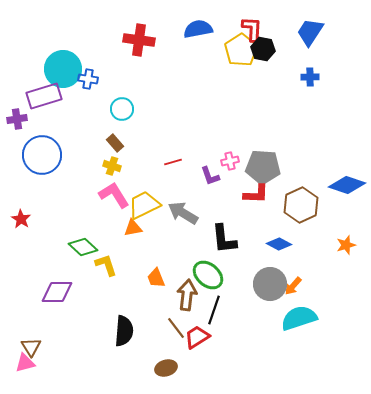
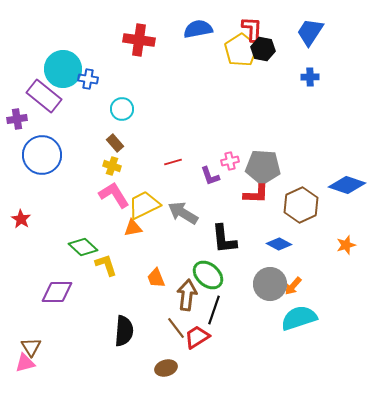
purple rectangle at (44, 96): rotated 56 degrees clockwise
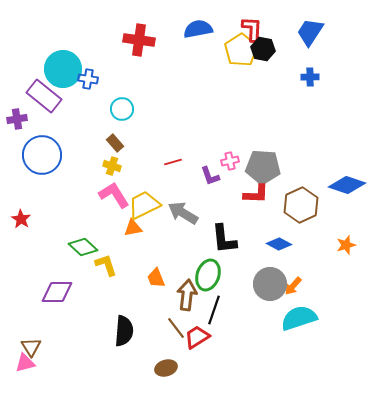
green ellipse at (208, 275): rotated 68 degrees clockwise
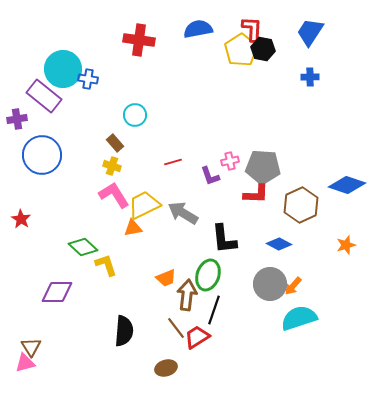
cyan circle at (122, 109): moved 13 px right, 6 px down
orange trapezoid at (156, 278): moved 10 px right; rotated 90 degrees counterclockwise
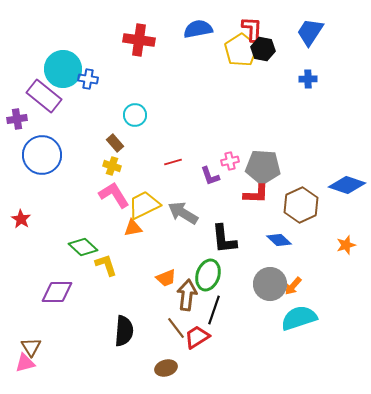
blue cross at (310, 77): moved 2 px left, 2 px down
blue diamond at (279, 244): moved 4 px up; rotated 15 degrees clockwise
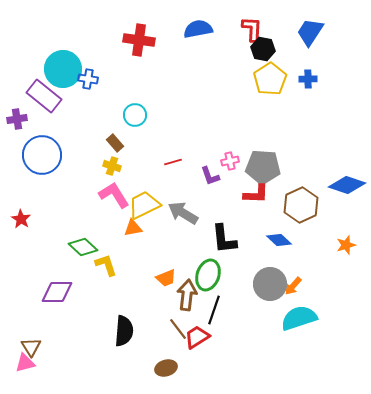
yellow pentagon at (241, 50): moved 29 px right, 29 px down
brown line at (176, 328): moved 2 px right, 1 px down
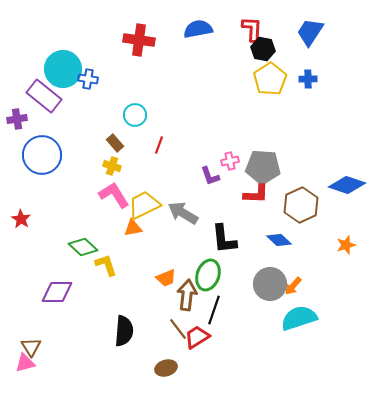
red line at (173, 162): moved 14 px left, 17 px up; rotated 54 degrees counterclockwise
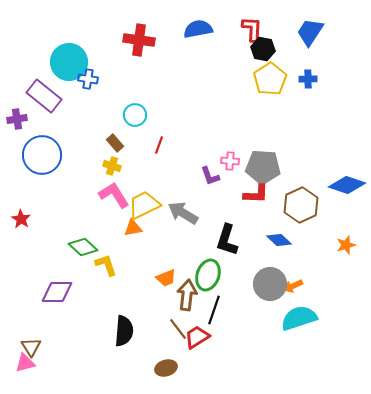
cyan circle at (63, 69): moved 6 px right, 7 px up
pink cross at (230, 161): rotated 18 degrees clockwise
black L-shape at (224, 239): moved 3 px right, 1 px down; rotated 24 degrees clockwise
orange arrow at (293, 286): rotated 24 degrees clockwise
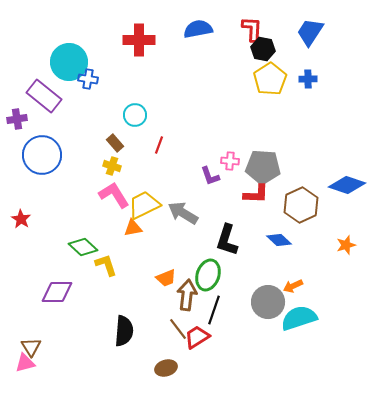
red cross at (139, 40): rotated 8 degrees counterclockwise
gray circle at (270, 284): moved 2 px left, 18 px down
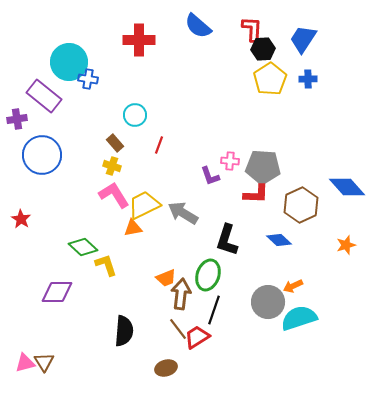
blue semicircle at (198, 29): moved 3 px up; rotated 128 degrees counterclockwise
blue trapezoid at (310, 32): moved 7 px left, 7 px down
black hexagon at (263, 49): rotated 15 degrees counterclockwise
blue diamond at (347, 185): moved 2 px down; rotated 30 degrees clockwise
brown arrow at (187, 295): moved 6 px left, 1 px up
brown triangle at (31, 347): moved 13 px right, 15 px down
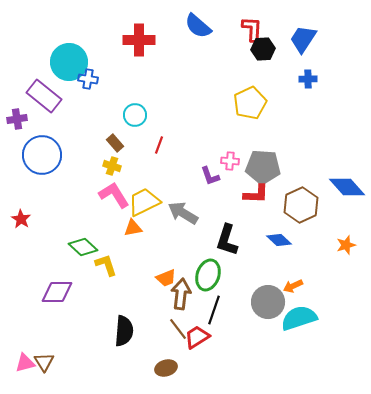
yellow pentagon at (270, 79): moved 20 px left, 24 px down; rotated 8 degrees clockwise
yellow trapezoid at (144, 205): moved 3 px up
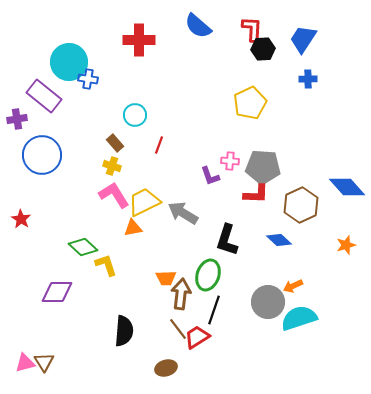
orange trapezoid at (166, 278): rotated 20 degrees clockwise
